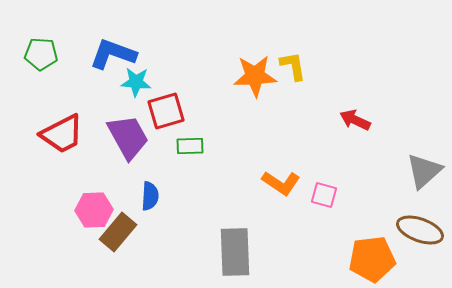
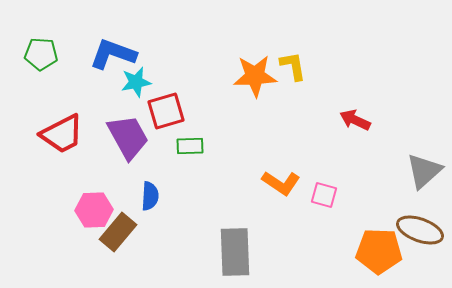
cyan star: rotated 16 degrees counterclockwise
orange pentagon: moved 7 px right, 8 px up; rotated 9 degrees clockwise
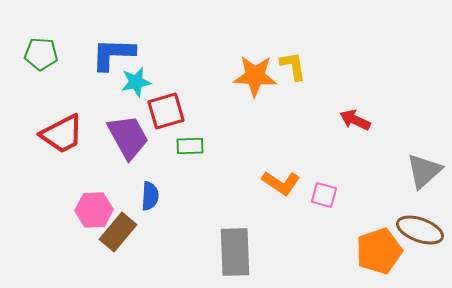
blue L-shape: rotated 18 degrees counterclockwise
orange star: rotated 6 degrees clockwise
orange pentagon: rotated 21 degrees counterclockwise
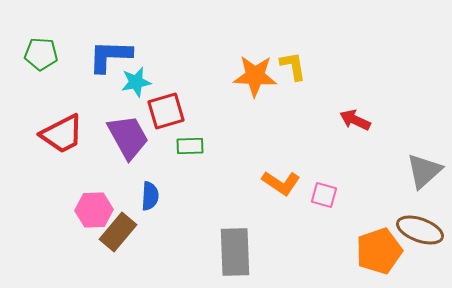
blue L-shape: moved 3 px left, 2 px down
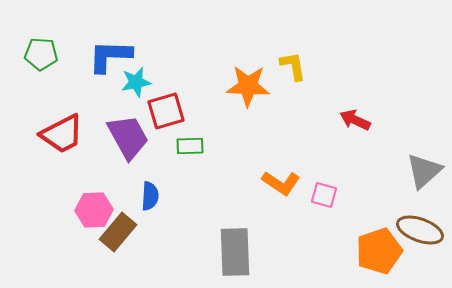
orange star: moved 7 px left, 10 px down
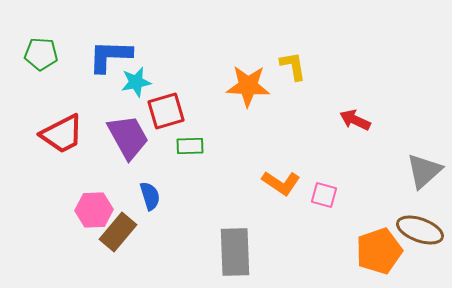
blue semicircle: rotated 20 degrees counterclockwise
